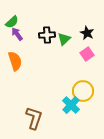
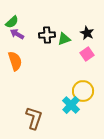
purple arrow: rotated 24 degrees counterclockwise
green triangle: rotated 24 degrees clockwise
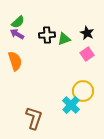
green semicircle: moved 6 px right
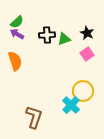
green semicircle: moved 1 px left
brown L-shape: moved 1 px up
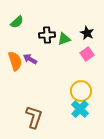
purple arrow: moved 13 px right, 25 px down
yellow circle: moved 2 px left
cyan cross: moved 9 px right, 4 px down
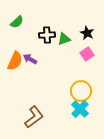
orange semicircle: rotated 42 degrees clockwise
brown L-shape: rotated 35 degrees clockwise
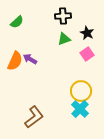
black cross: moved 16 px right, 19 px up
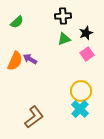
black star: moved 1 px left; rotated 24 degrees clockwise
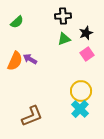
brown L-shape: moved 2 px left, 1 px up; rotated 15 degrees clockwise
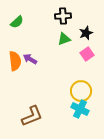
orange semicircle: rotated 30 degrees counterclockwise
cyan cross: rotated 18 degrees counterclockwise
